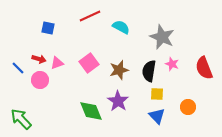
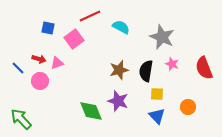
pink square: moved 15 px left, 24 px up
black semicircle: moved 3 px left
pink circle: moved 1 px down
purple star: rotated 15 degrees counterclockwise
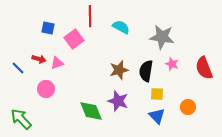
red line: rotated 65 degrees counterclockwise
gray star: rotated 15 degrees counterclockwise
pink circle: moved 6 px right, 8 px down
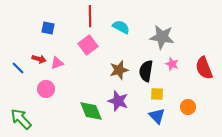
pink square: moved 14 px right, 6 px down
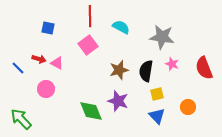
pink triangle: rotated 48 degrees clockwise
yellow square: rotated 16 degrees counterclockwise
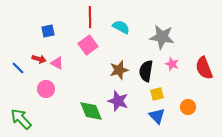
red line: moved 1 px down
blue square: moved 3 px down; rotated 24 degrees counterclockwise
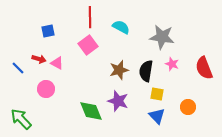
yellow square: rotated 24 degrees clockwise
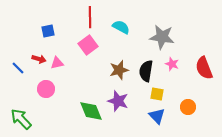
pink triangle: rotated 40 degrees counterclockwise
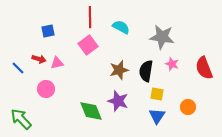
blue triangle: rotated 18 degrees clockwise
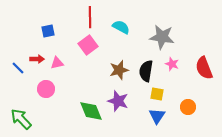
red arrow: moved 2 px left; rotated 16 degrees counterclockwise
